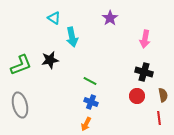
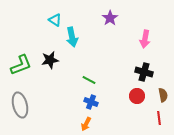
cyan triangle: moved 1 px right, 2 px down
green line: moved 1 px left, 1 px up
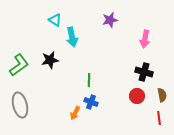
purple star: moved 2 px down; rotated 21 degrees clockwise
green L-shape: moved 2 px left; rotated 15 degrees counterclockwise
green line: rotated 64 degrees clockwise
brown semicircle: moved 1 px left
orange arrow: moved 11 px left, 11 px up
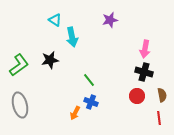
pink arrow: moved 10 px down
green line: rotated 40 degrees counterclockwise
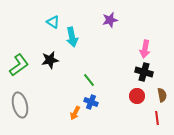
cyan triangle: moved 2 px left, 2 px down
red line: moved 2 px left
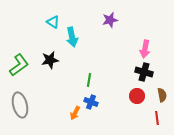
green line: rotated 48 degrees clockwise
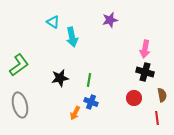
black star: moved 10 px right, 18 px down
black cross: moved 1 px right
red circle: moved 3 px left, 2 px down
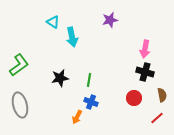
orange arrow: moved 2 px right, 4 px down
red line: rotated 56 degrees clockwise
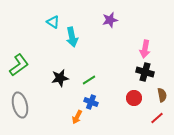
green line: rotated 48 degrees clockwise
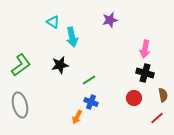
green L-shape: moved 2 px right
black cross: moved 1 px down
black star: moved 13 px up
brown semicircle: moved 1 px right
